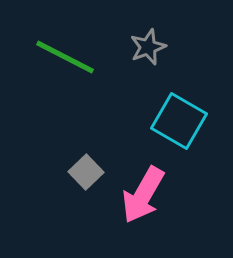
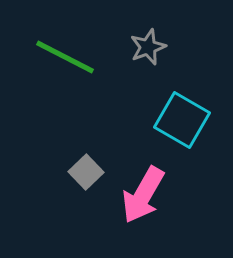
cyan square: moved 3 px right, 1 px up
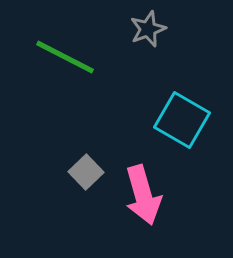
gray star: moved 18 px up
pink arrow: rotated 46 degrees counterclockwise
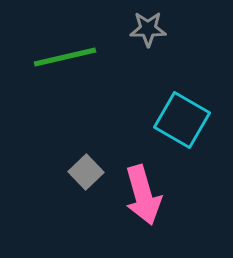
gray star: rotated 21 degrees clockwise
green line: rotated 40 degrees counterclockwise
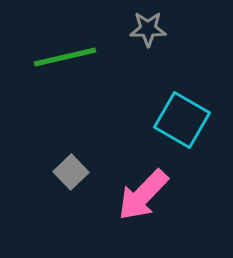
gray square: moved 15 px left
pink arrow: rotated 60 degrees clockwise
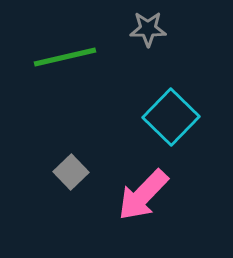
cyan square: moved 11 px left, 3 px up; rotated 14 degrees clockwise
